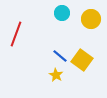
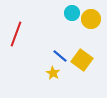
cyan circle: moved 10 px right
yellow star: moved 3 px left, 2 px up
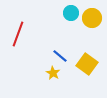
cyan circle: moved 1 px left
yellow circle: moved 1 px right, 1 px up
red line: moved 2 px right
yellow square: moved 5 px right, 4 px down
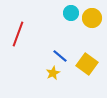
yellow star: rotated 16 degrees clockwise
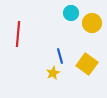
yellow circle: moved 5 px down
red line: rotated 15 degrees counterclockwise
blue line: rotated 35 degrees clockwise
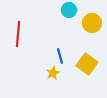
cyan circle: moved 2 px left, 3 px up
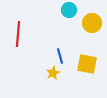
yellow square: rotated 25 degrees counterclockwise
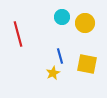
cyan circle: moved 7 px left, 7 px down
yellow circle: moved 7 px left
red line: rotated 20 degrees counterclockwise
